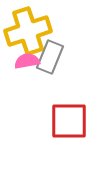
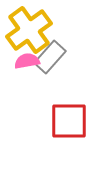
yellow cross: moved 1 px right, 1 px up; rotated 18 degrees counterclockwise
gray rectangle: rotated 20 degrees clockwise
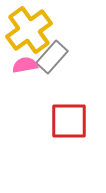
gray rectangle: moved 2 px right
pink semicircle: moved 2 px left, 4 px down
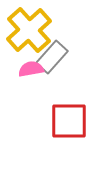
yellow cross: rotated 6 degrees counterclockwise
pink semicircle: moved 6 px right, 4 px down
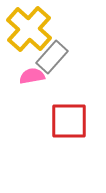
yellow cross: moved 1 px up; rotated 6 degrees counterclockwise
pink semicircle: moved 1 px right, 7 px down
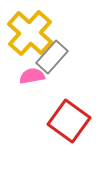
yellow cross: moved 1 px right, 4 px down
red square: rotated 36 degrees clockwise
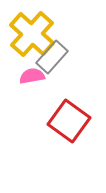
yellow cross: moved 2 px right, 1 px down
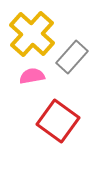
gray rectangle: moved 20 px right
red square: moved 11 px left
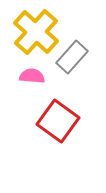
yellow cross: moved 4 px right, 2 px up
pink semicircle: rotated 15 degrees clockwise
